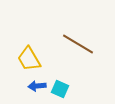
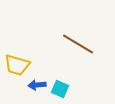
yellow trapezoid: moved 12 px left, 6 px down; rotated 44 degrees counterclockwise
blue arrow: moved 1 px up
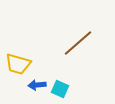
brown line: moved 1 px up; rotated 72 degrees counterclockwise
yellow trapezoid: moved 1 px right, 1 px up
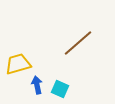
yellow trapezoid: rotated 148 degrees clockwise
blue arrow: rotated 84 degrees clockwise
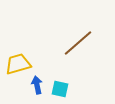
cyan square: rotated 12 degrees counterclockwise
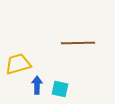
brown line: rotated 40 degrees clockwise
blue arrow: rotated 12 degrees clockwise
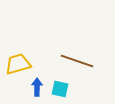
brown line: moved 1 px left, 18 px down; rotated 20 degrees clockwise
blue arrow: moved 2 px down
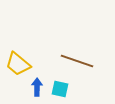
yellow trapezoid: rotated 124 degrees counterclockwise
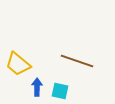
cyan square: moved 2 px down
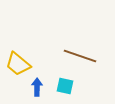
brown line: moved 3 px right, 5 px up
cyan square: moved 5 px right, 5 px up
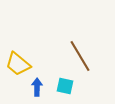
brown line: rotated 40 degrees clockwise
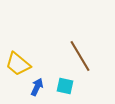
blue arrow: rotated 24 degrees clockwise
